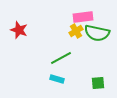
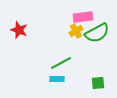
green semicircle: rotated 40 degrees counterclockwise
green line: moved 5 px down
cyan rectangle: rotated 16 degrees counterclockwise
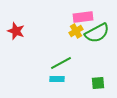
red star: moved 3 px left, 1 px down
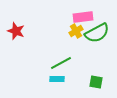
green square: moved 2 px left, 1 px up; rotated 16 degrees clockwise
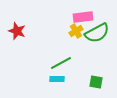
red star: moved 1 px right
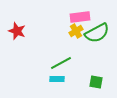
pink rectangle: moved 3 px left
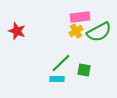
green semicircle: moved 2 px right, 1 px up
green line: rotated 15 degrees counterclockwise
green square: moved 12 px left, 12 px up
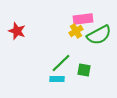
pink rectangle: moved 3 px right, 2 px down
green semicircle: moved 3 px down
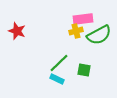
yellow cross: rotated 16 degrees clockwise
green line: moved 2 px left
cyan rectangle: rotated 24 degrees clockwise
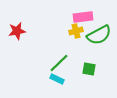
pink rectangle: moved 2 px up
red star: rotated 30 degrees counterclockwise
green square: moved 5 px right, 1 px up
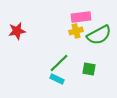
pink rectangle: moved 2 px left
